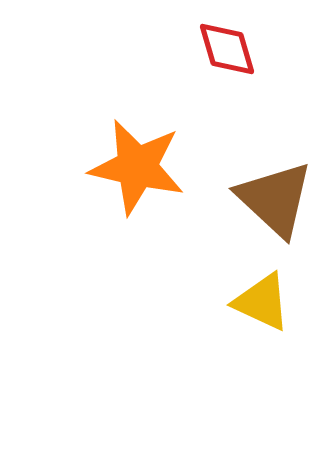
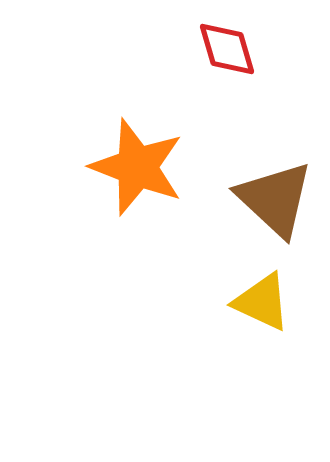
orange star: rotated 8 degrees clockwise
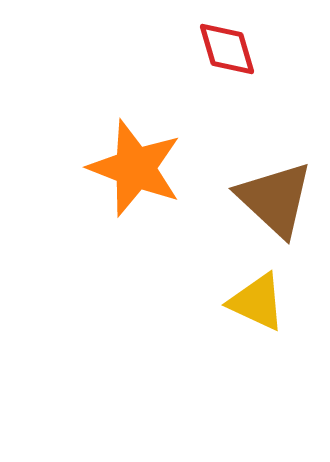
orange star: moved 2 px left, 1 px down
yellow triangle: moved 5 px left
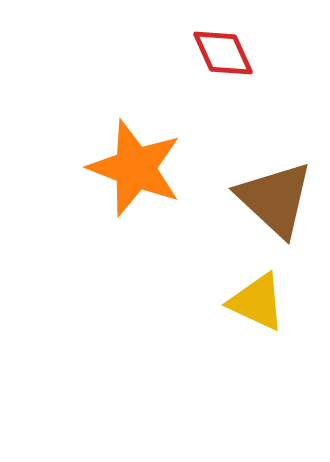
red diamond: moved 4 px left, 4 px down; rotated 8 degrees counterclockwise
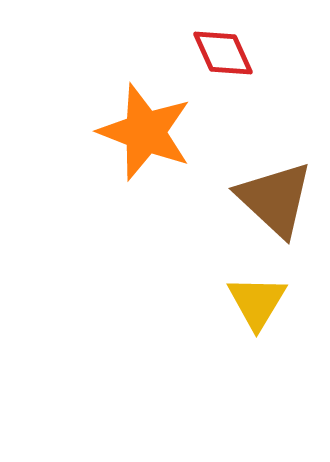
orange star: moved 10 px right, 36 px up
yellow triangle: rotated 36 degrees clockwise
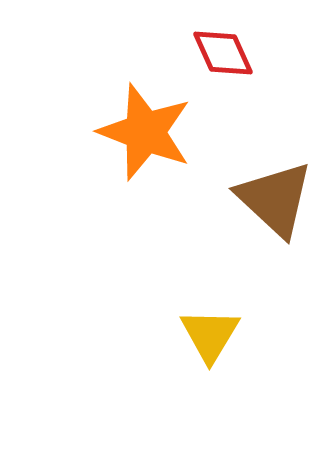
yellow triangle: moved 47 px left, 33 px down
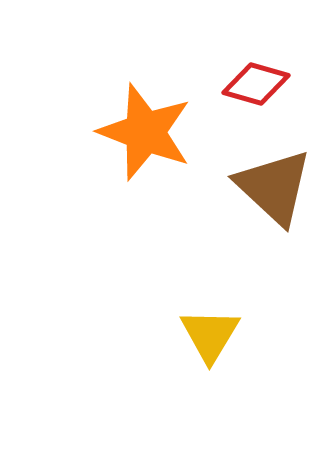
red diamond: moved 33 px right, 31 px down; rotated 50 degrees counterclockwise
brown triangle: moved 1 px left, 12 px up
